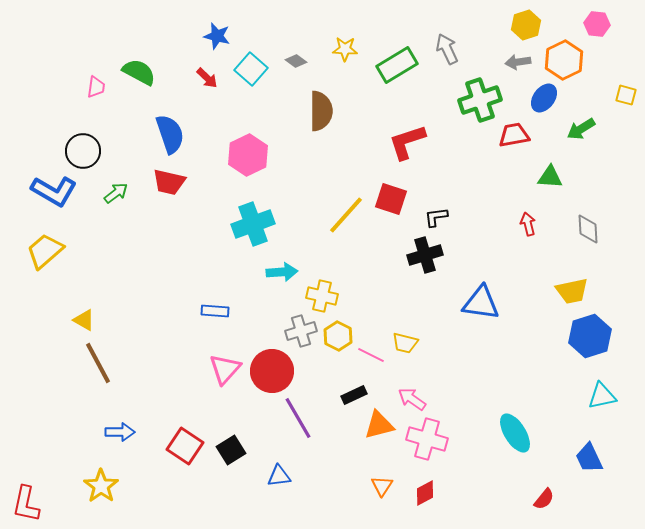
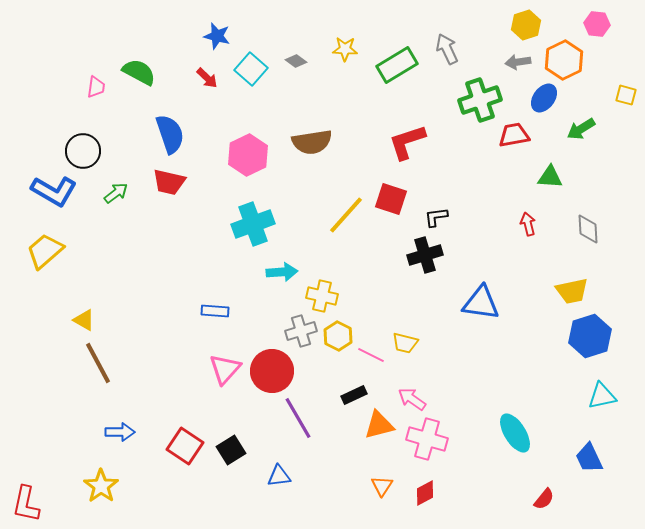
brown semicircle at (321, 111): moved 9 px left, 31 px down; rotated 81 degrees clockwise
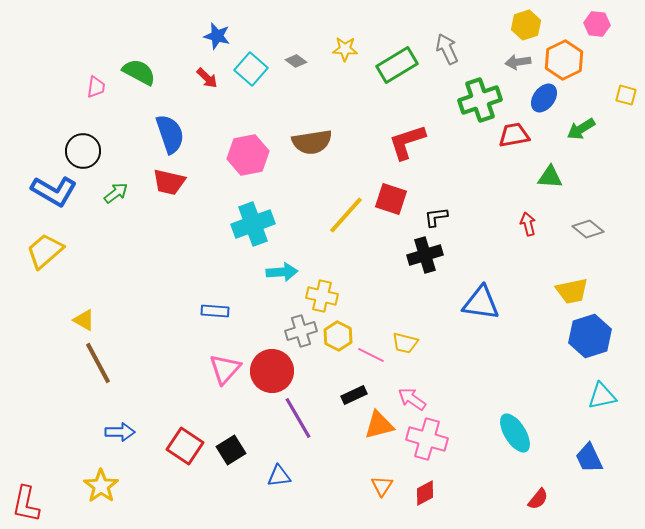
pink hexagon at (248, 155): rotated 15 degrees clockwise
gray diamond at (588, 229): rotated 48 degrees counterclockwise
red semicircle at (544, 499): moved 6 px left
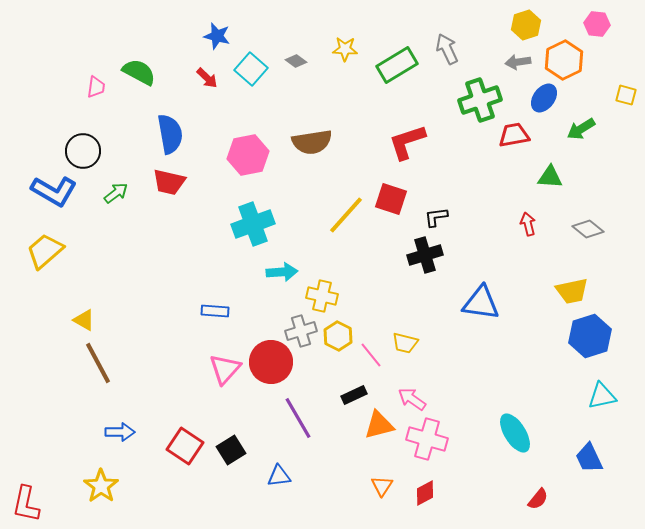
blue semicircle at (170, 134): rotated 9 degrees clockwise
pink line at (371, 355): rotated 24 degrees clockwise
red circle at (272, 371): moved 1 px left, 9 px up
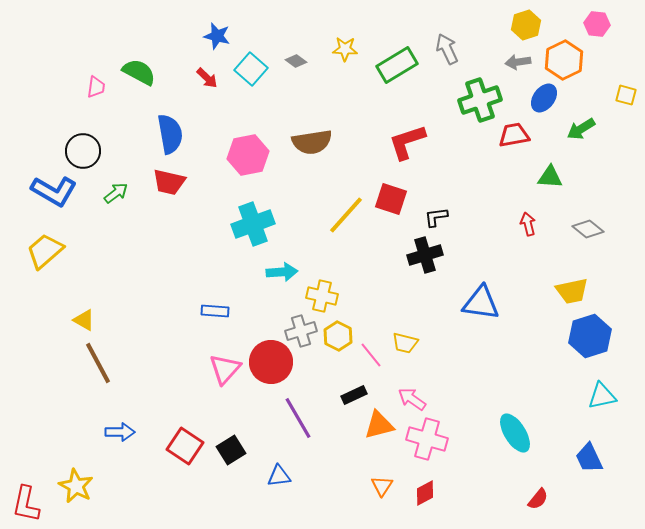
yellow star at (101, 486): moved 25 px left; rotated 8 degrees counterclockwise
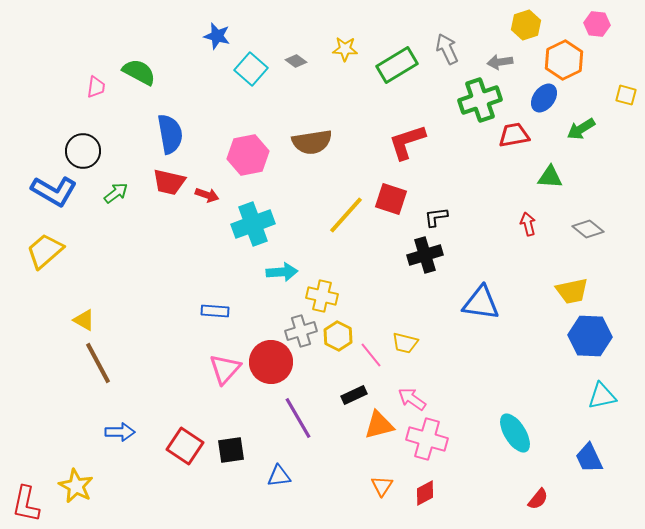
gray arrow at (518, 62): moved 18 px left
red arrow at (207, 78): moved 117 px down; rotated 25 degrees counterclockwise
blue hexagon at (590, 336): rotated 21 degrees clockwise
black square at (231, 450): rotated 24 degrees clockwise
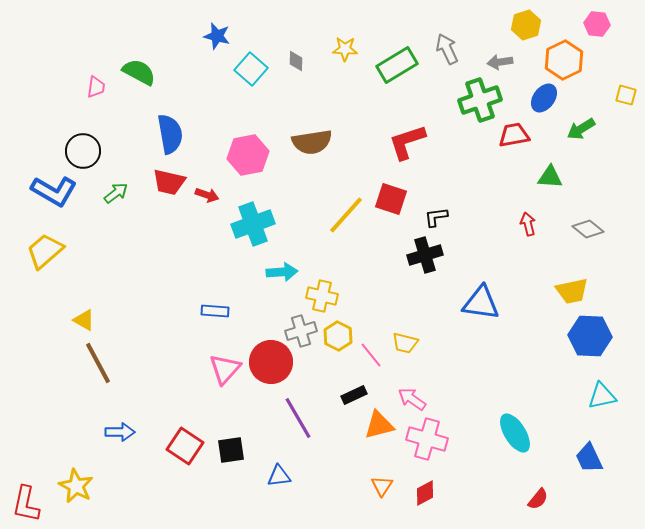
gray diamond at (296, 61): rotated 55 degrees clockwise
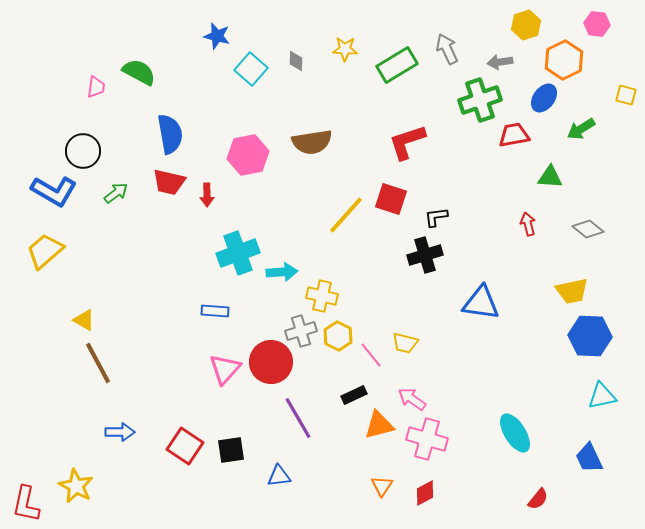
red arrow at (207, 195): rotated 70 degrees clockwise
cyan cross at (253, 224): moved 15 px left, 29 px down
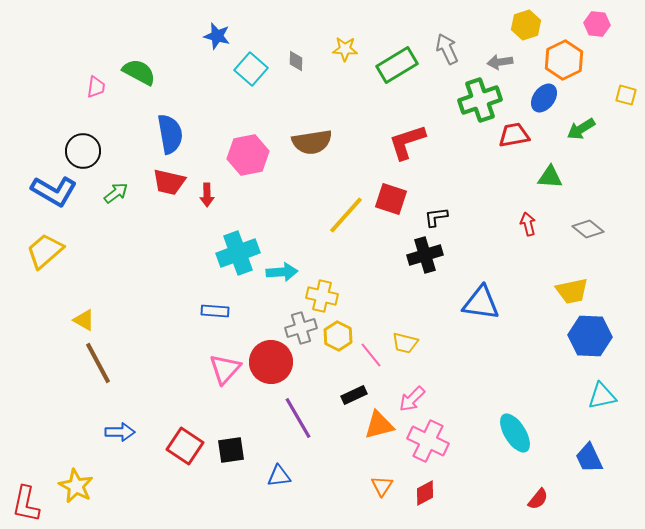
gray cross at (301, 331): moved 3 px up
pink arrow at (412, 399): rotated 80 degrees counterclockwise
pink cross at (427, 439): moved 1 px right, 2 px down; rotated 9 degrees clockwise
